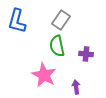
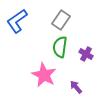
blue L-shape: rotated 40 degrees clockwise
green semicircle: moved 3 px right, 1 px down; rotated 20 degrees clockwise
purple cross: rotated 24 degrees clockwise
purple arrow: rotated 32 degrees counterclockwise
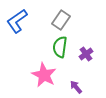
purple cross: rotated 24 degrees clockwise
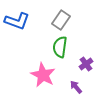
blue L-shape: rotated 125 degrees counterclockwise
purple cross: moved 10 px down
pink star: moved 1 px left
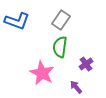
pink star: moved 1 px left, 2 px up
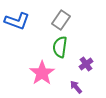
pink star: rotated 10 degrees clockwise
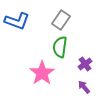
purple cross: moved 1 px left
purple arrow: moved 8 px right
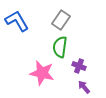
blue L-shape: rotated 140 degrees counterclockwise
purple cross: moved 6 px left, 2 px down; rotated 32 degrees counterclockwise
pink star: rotated 25 degrees counterclockwise
